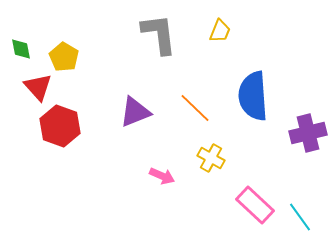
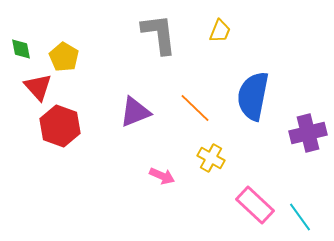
blue semicircle: rotated 15 degrees clockwise
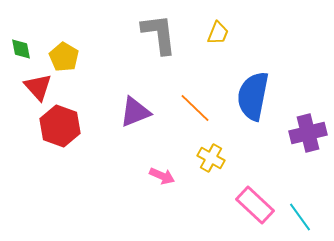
yellow trapezoid: moved 2 px left, 2 px down
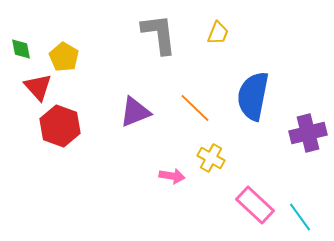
pink arrow: moved 10 px right; rotated 15 degrees counterclockwise
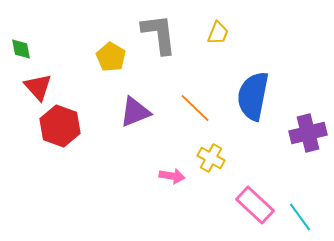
yellow pentagon: moved 47 px right
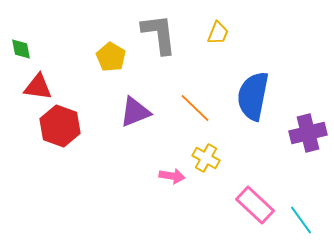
red triangle: rotated 40 degrees counterclockwise
yellow cross: moved 5 px left
cyan line: moved 1 px right, 3 px down
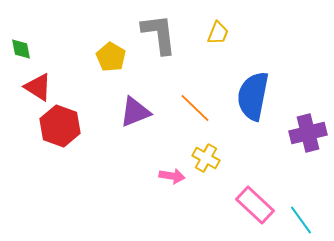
red triangle: rotated 24 degrees clockwise
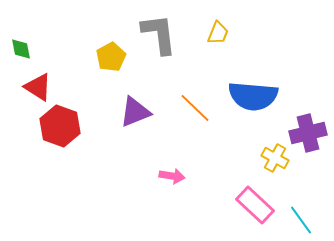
yellow pentagon: rotated 12 degrees clockwise
blue semicircle: rotated 96 degrees counterclockwise
yellow cross: moved 69 px right
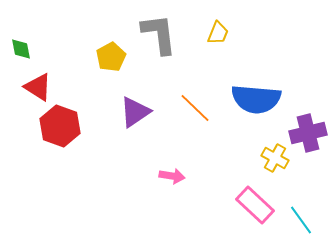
blue semicircle: moved 3 px right, 3 px down
purple triangle: rotated 12 degrees counterclockwise
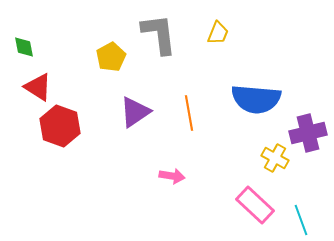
green diamond: moved 3 px right, 2 px up
orange line: moved 6 px left, 5 px down; rotated 36 degrees clockwise
cyan line: rotated 16 degrees clockwise
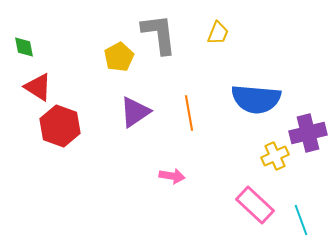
yellow pentagon: moved 8 px right
yellow cross: moved 2 px up; rotated 36 degrees clockwise
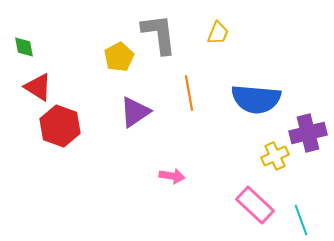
orange line: moved 20 px up
